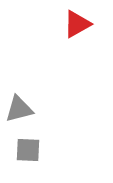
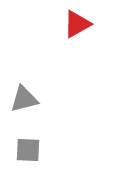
gray triangle: moved 5 px right, 10 px up
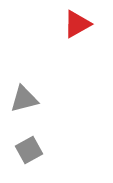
gray square: moved 1 px right; rotated 32 degrees counterclockwise
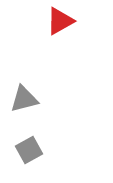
red triangle: moved 17 px left, 3 px up
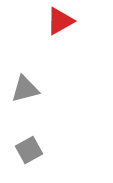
gray triangle: moved 1 px right, 10 px up
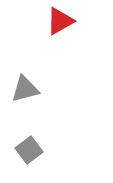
gray square: rotated 8 degrees counterclockwise
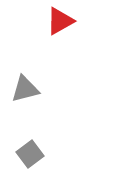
gray square: moved 1 px right, 4 px down
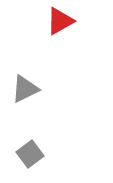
gray triangle: rotated 12 degrees counterclockwise
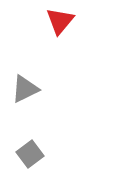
red triangle: rotated 20 degrees counterclockwise
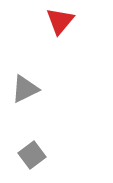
gray square: moved 2 px right, 1 px down
